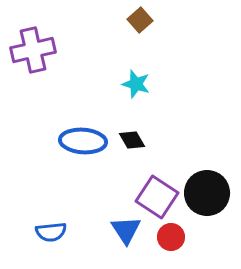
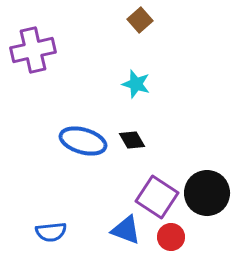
blue ellipse: rotated 12 degrees clockwise
blue triangle: rotated 36 degrees counterclockwise
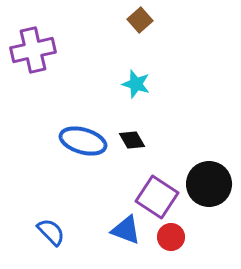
black circle: moved 2 px right, 9 px up
blue semicircle: rotated 128 degrees counterclockwise
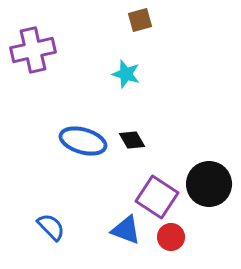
brown square: rotated 25 degrees clockwise
cyan star: moved 10 px left, 10 px up
blue semicircle: moved 5 px up
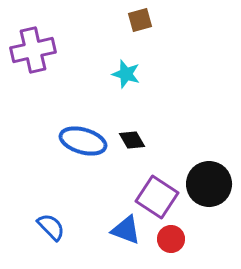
red circle: moved 2 px down
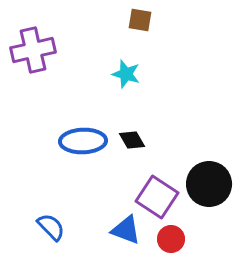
brown square: rotated 25 degrees clockwise
blue ellipse: rotated 18 degrees counterclockwise
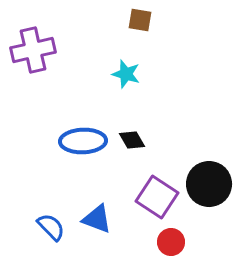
blue triangle: moved 29 px left, 11 px up
red circle: moved 3 px down
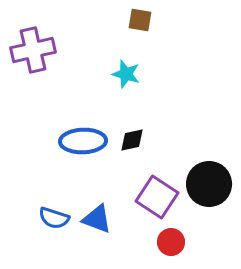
black diamond: rotated 72 degrees counterclockwise
blue semicircle: moved 3 px right, 9 px up; rotated 152 degrees clockwise
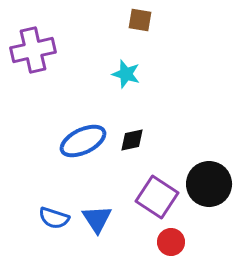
blue ellipse: rotated 24 degrees counterclockwise
blue triangle: rotated 36 degrees clockwise
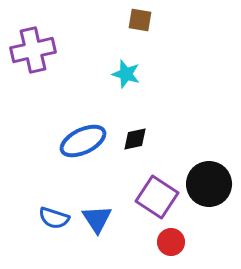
black diamond: moved 3 px right, 1 px up
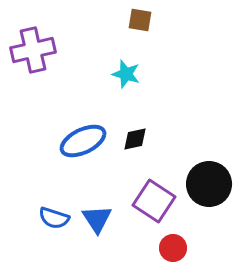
purple square: moved 3 px left, 4 px down
red circle: moved 2 px right, 6 px down
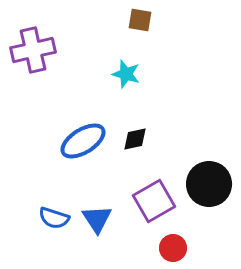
blue ellipse: rotated 6 degrees counterclockwise
purple square: rotated 27 degrees clockwise
